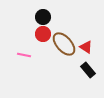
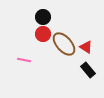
pink line: moved 5 px down
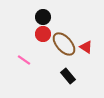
pink line: rotated 24 degrees clockwise
black rectangle: moved 20 px left, 6 px down
